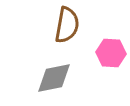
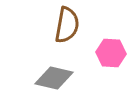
gray diamond: rotated 24 degrees clockwise
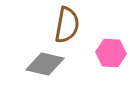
gray diamond: moved 9 px left, 14 px up
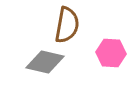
gray diamond: moved 2 px up
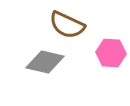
brown semicircle: rotated 105 degrees clockwise
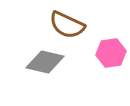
pink hexagon: rotated 12 degrees counterclockwise
